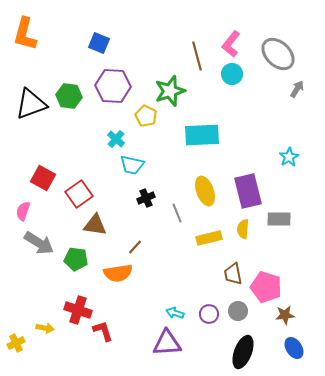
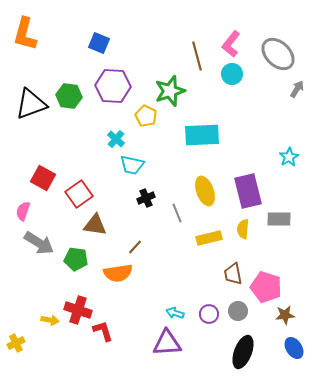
yellow arrow at (45, 328): moved 5 px right, 8 px up
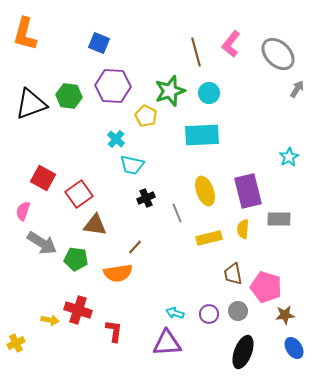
brown line at (197, 56): moved 1 px left, 4 px up
cyan circle at (232, 74): moved 23 px left, 19 px down
gray arrow at (39, 243): moved 3 px right
red L-shape at (103, 331): moved 11 px right; rotated 25 degrees clockwise
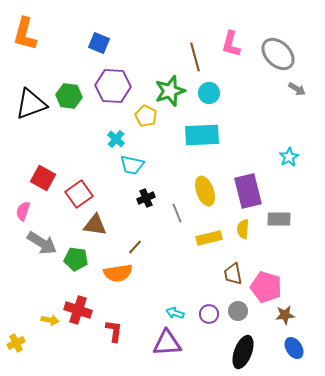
pink L-shape at (231, 44): rotated 24 degrees counterclockwise
brown line at (196, 52): moved 1 px left, 5 px down
gray arrow at (297, 89): rotated 90 degrees clockwise
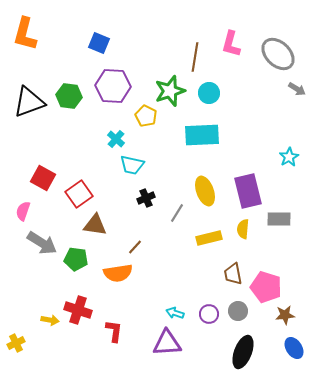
brown line at (195, 57): rotated 24 degrees clockwise
black triangle at (31, 104): moved 2 px left, 2 px up
gray line at (177, 213): rotated 54 degrees clockwise
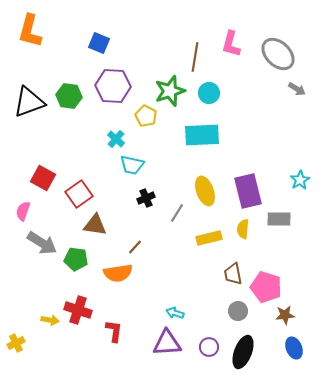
orange L-shape at (25, 34): moved 5 px right, 3 px up
cyan star at (289, 157): moved 11 px right, 23 px down
purple circle at (209, 314): moved 33 px down
blue ellipse at (294, 348): rotated 10 degrees clockwise
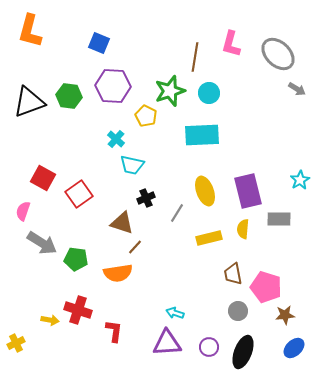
brown triangle at (95, 225): moved 27 px right, 2 px up; rotated 10 degrees clockwise
blue ellipse at (294, 348): rotated 70 degrees clockwise
